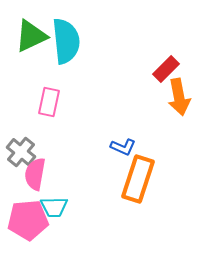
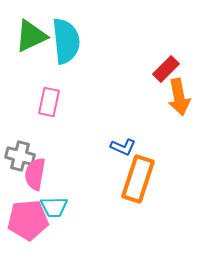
gray cross: moved 1 px left, 4 px down; rotated 24 degrees counterclockwise
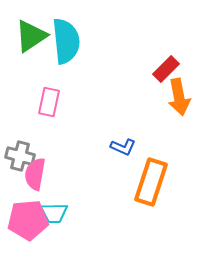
green triangle: rotated 9 degrees counterclockwise
orange rectangle: moved 13 px right, 3 px down
cyan trapezoid: moved 6 px down
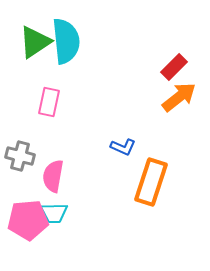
green triangle: moved 4 px right, 6 px down
red rectangle: moved 8 px right, 2 px up
orange arrow: rotated 117 degrees counterclockwise
pink semicircle: moved 18 px right, 2 px down
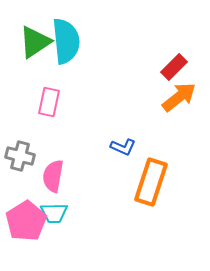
pink pentagon: moved 2 px left, 1 px down; rotated 27 degrees counterclockwise
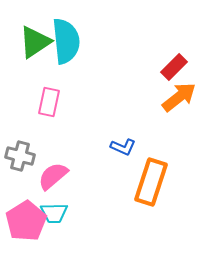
pink semicircle: rotated 40 degrees clockwise
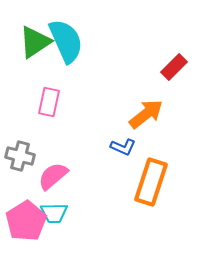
cyan semicircle: rotated 18 degrees counterclockwise
orange arrow: moved 33 px left, 17 px down
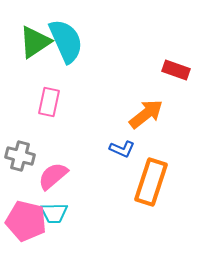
red rectangle: moved 2 px right, 3 px down; rotated 64 degrees clockwise
blue L-shape: moved 1 px left, 2 px down
pink pentagon: rotated 27 degrees counterclockwise
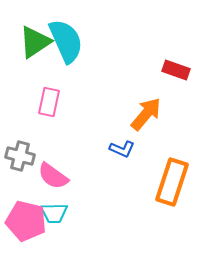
orange arrow: rotated 12 degrees counterclockwise
pink semicircle: rotated 104 degrees counterclockwise
orange rectangle: moved 21 px right
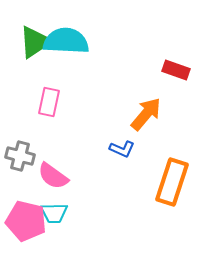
cyan semicircle: rotated 63 degrees counterclockwise
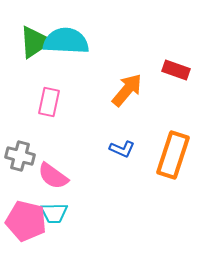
orange arrow: moved 19 px left, 24 px up
orange rectangle: moved 1 px right, 27 px up
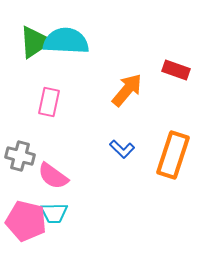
blue L-shape: rotated 20 degrees clockwise
